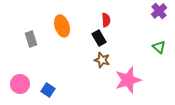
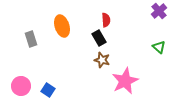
pink star: moved 3 px left, 1 px down; rotated 8 degrees counterclockwise
pink circle: moved 1 px right, 2 px down
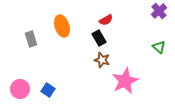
red semicircle: rotated 64 degrees clockwise
pink circle: moved 1 px left, 3 px down
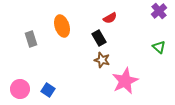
red semicircle: moved 4 px right, 2 px up
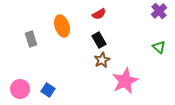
red semicircle: moved 11 px left, 4 px up
black rectangle: moved 2 px down
brown star: rotated 28 degrees clockwise
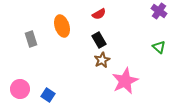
purple cross: rotated 14 degrees counterclockwise
blue square: moved 5 px down
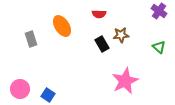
red semicircle: rotated 32 degrees clockwise
orange ellipse: rotated 15 degrees counterclockwise
black rectangle: moved 3 px right, 4 px down
brown star: moved 19 px right, 25 px up; rotated 21 degrees clockwise
